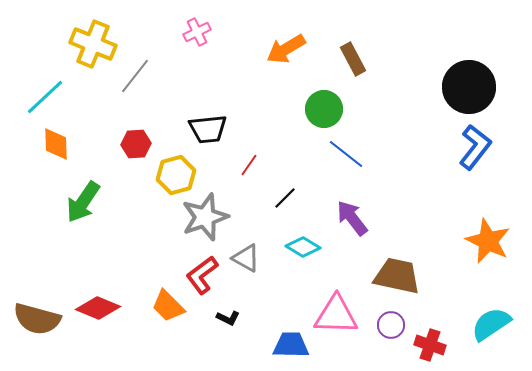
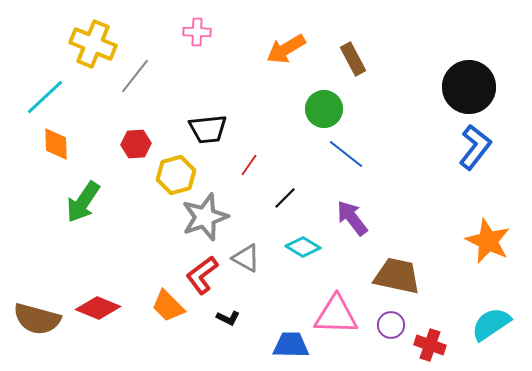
pink cross: rotated 28 degrees clockwise
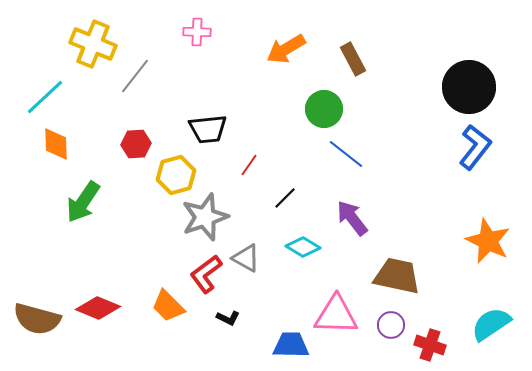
red L-shape: moved 4 px right, 1 px up
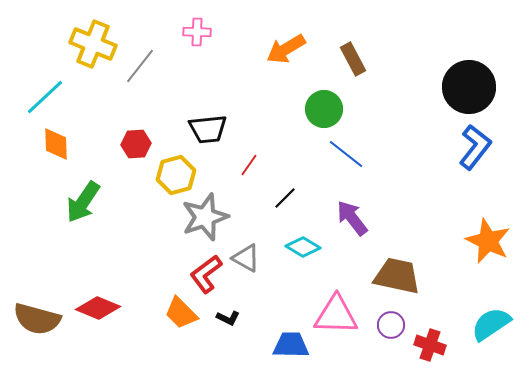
gray line: moved 5 px right, 10 px up
orange trapezoid: moved 13 px right, 7 px down
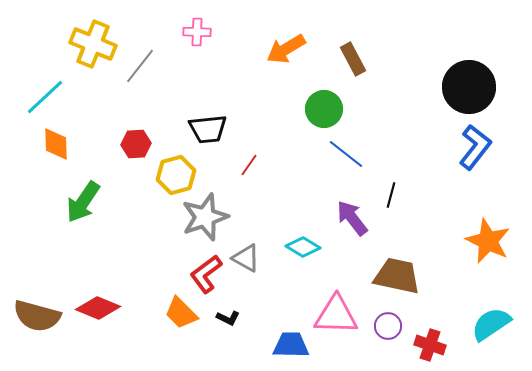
black line: moved 106 px right, 3 px up; rotated 30 degrees counterclockwise
brown semicircle: moved 3 px up
purple circle: moved 3 px left, 1 px down
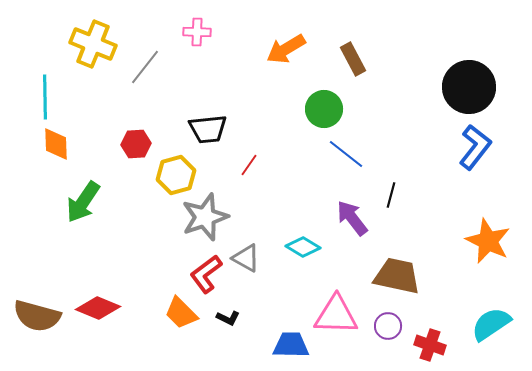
gray line: moved 5 px right, 1 px down
cyan line: rotated 48 degrees counterclockwise
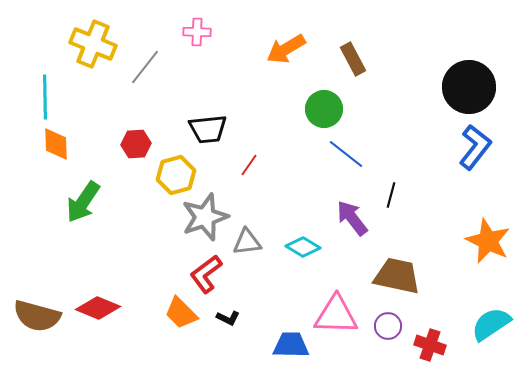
gray triangle: moved 1 px right, 16 px up; rotated 36 degrees counterclockwise
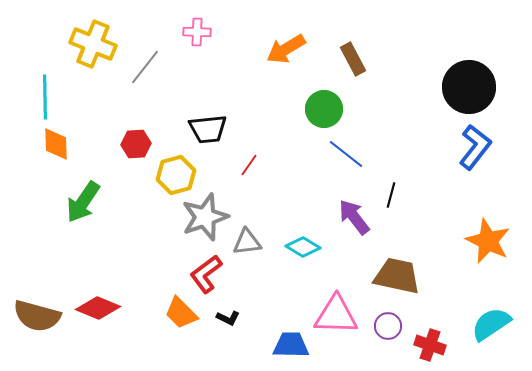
purple arrow: moved 2 px right, 1 px up
